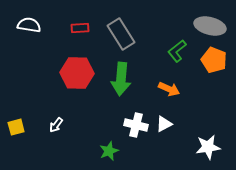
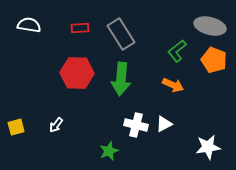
orange arrow: moved 4 px right, 4 px up
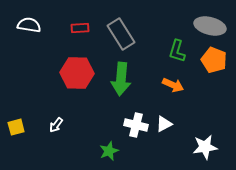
green L-shape: rotated 35 degrees counterclockwise
white star: moved 3 px left
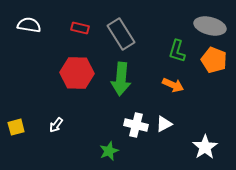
red rectangle: rotated 18 degrees clockwise
white star: rotated 25 degrees counterclockwise
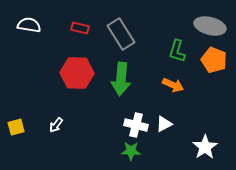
green star: moved 22 px right; rotated 24 degrees clockwise
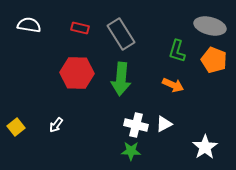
yellow square: rotated 24 degrees counterclockwise
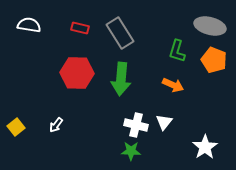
gray rectangle: moved 1 px left, 1 px up
white triangle: moved 2 px up; rotated 24 degrees counterclockwise
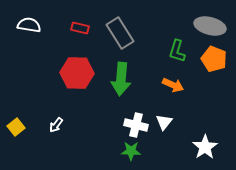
orange pentagon: moved 1 px up
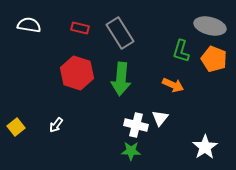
green L-shape: moved 4 px right
red hexagon: rotated 16 degrees clockwise
white triangle: moved 4 px left, 4 px up
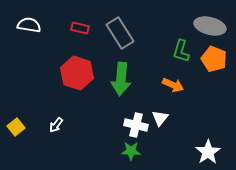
white star: moved 3 px right, 5 px down
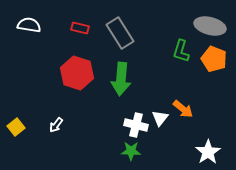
orange arrow: moved 10 px right, 24 px down; rotated 15 degrees clockwise
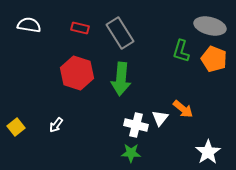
green star: moved 2 px down
